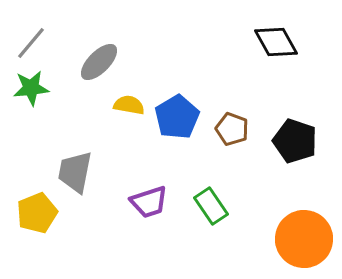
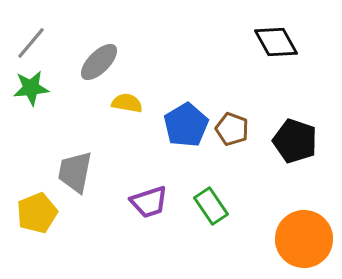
yellow semicircle: moved 2 px left, 2 px up
blue pentagon: moved 9 px right, 8 px down
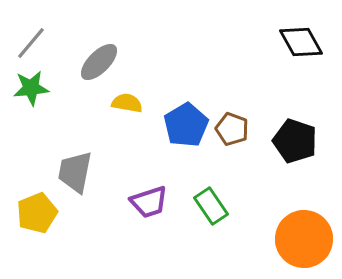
black diamond: moved 25 px right
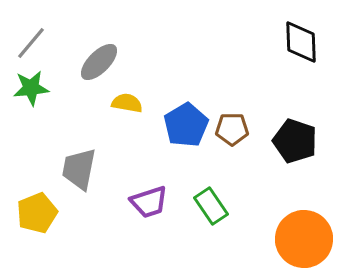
black diamond: rotated 27 degrees clockwise
brown pentagon: rotated 20 degrees counterclockwise
gray trapezoid: moved 4 px right, 3 px up
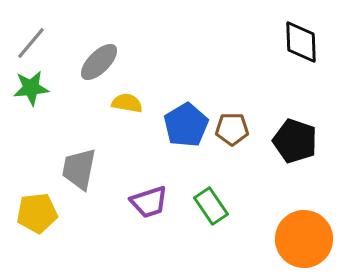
yellow pentagon: rotated 15 degrees clockwise
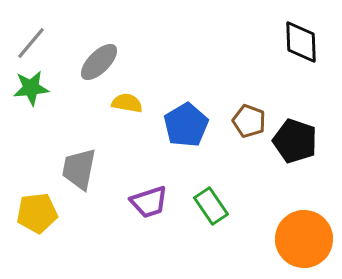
brown pentagon: moved 17 px right, 8 px up; rotated 20 degrees clockwise
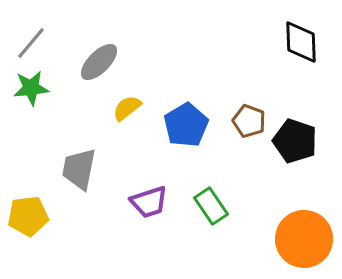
yellow semicircle: moved 5 px down; rotated 48 degrees counterclockwise
yellow pentagon: moved 9 px left, 3 px down
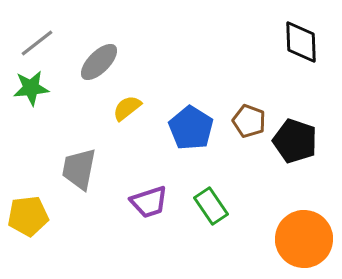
gray line: moved 6 px right; rotated 12 degrees clockwise
blue pentagon: moved 5 px right, 3 px down; rotated 9 degrees counterclockwise
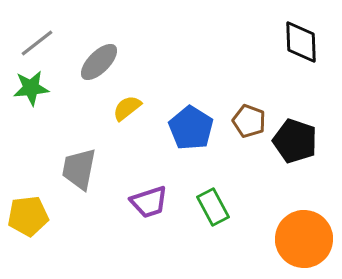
green rectangle: moved 2 px right, 1 px down; rotated 6 degrees clockwise
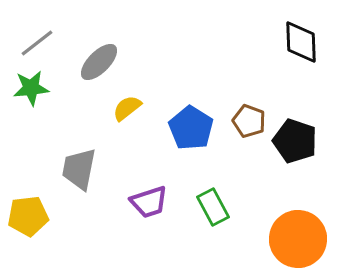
orange circle: moved 6 px left
